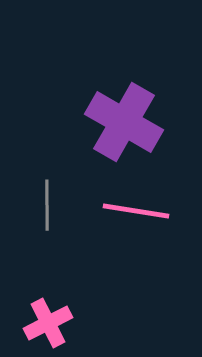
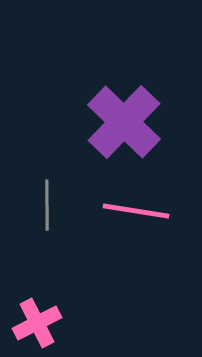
purple cross: rotated 14 degrees clockwise
pink cross: moved 11 px left
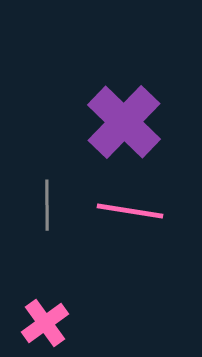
pink line: moved 6 px left
pink cross: moved 8 px right; rotated 9 degrees counterclockwise
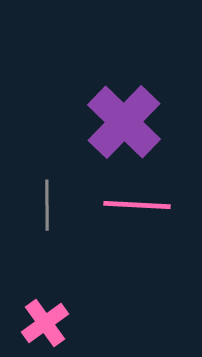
pink line: moved 7 px right, 6 px up; rotated 6 degrees counterclockwise
